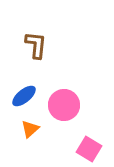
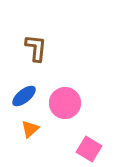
brown L-shape: moved 3 px down
pink circle: moved 1 px right, 2 px up
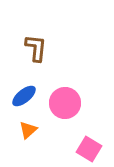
orange triangle: moved 2 px left, 1 px down
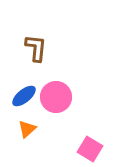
pink circle: moved 9 px left, 6 px up
orange triangle: moved 1 px left, 1 px up
pink square: moved 1 px right
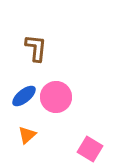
orange triangle: moved 6 px down
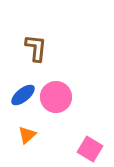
blue ellipse: moved 1 px left, 1 px up
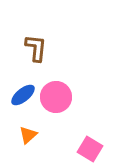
orange triangle: moved 1 px right
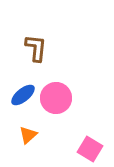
pink circle: moved 1 px down
